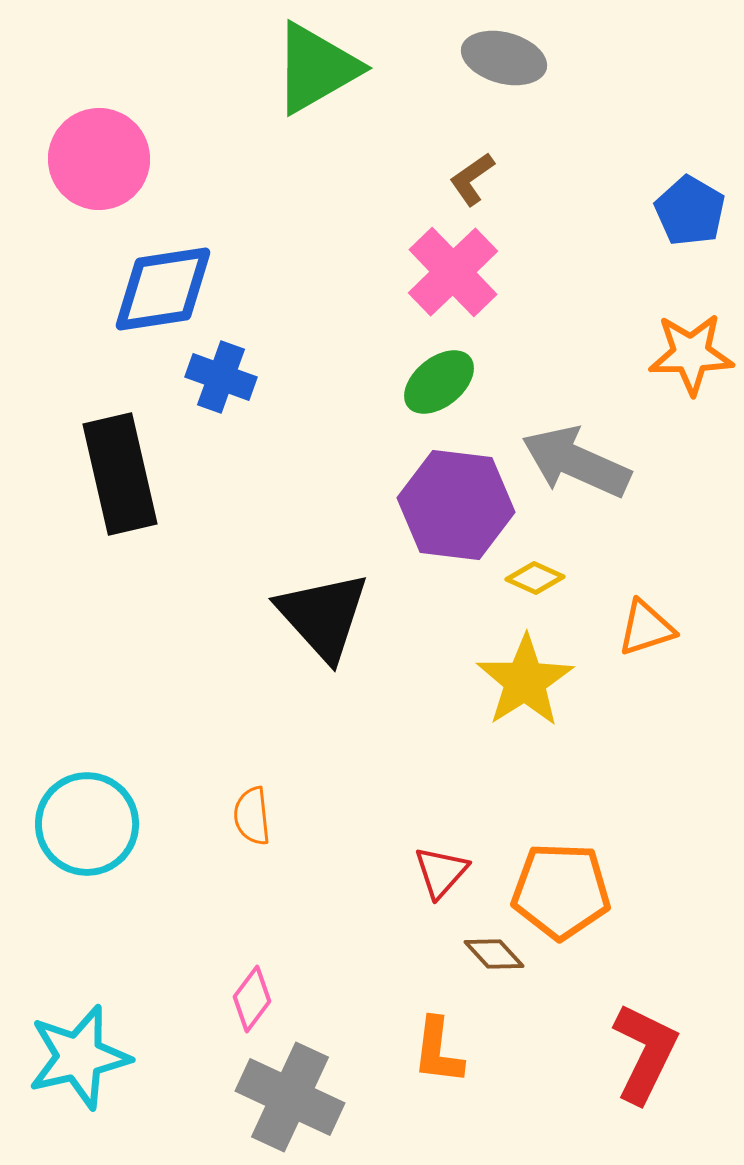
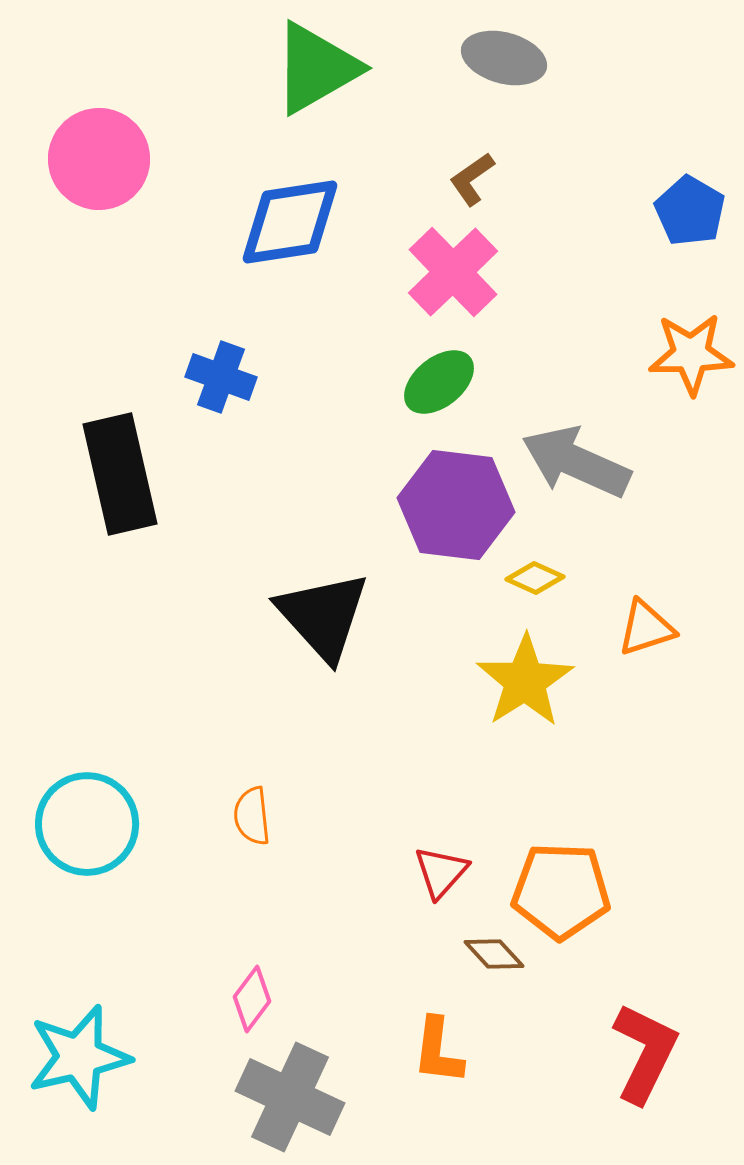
blue diamond: moved 127 px right, 67 px up
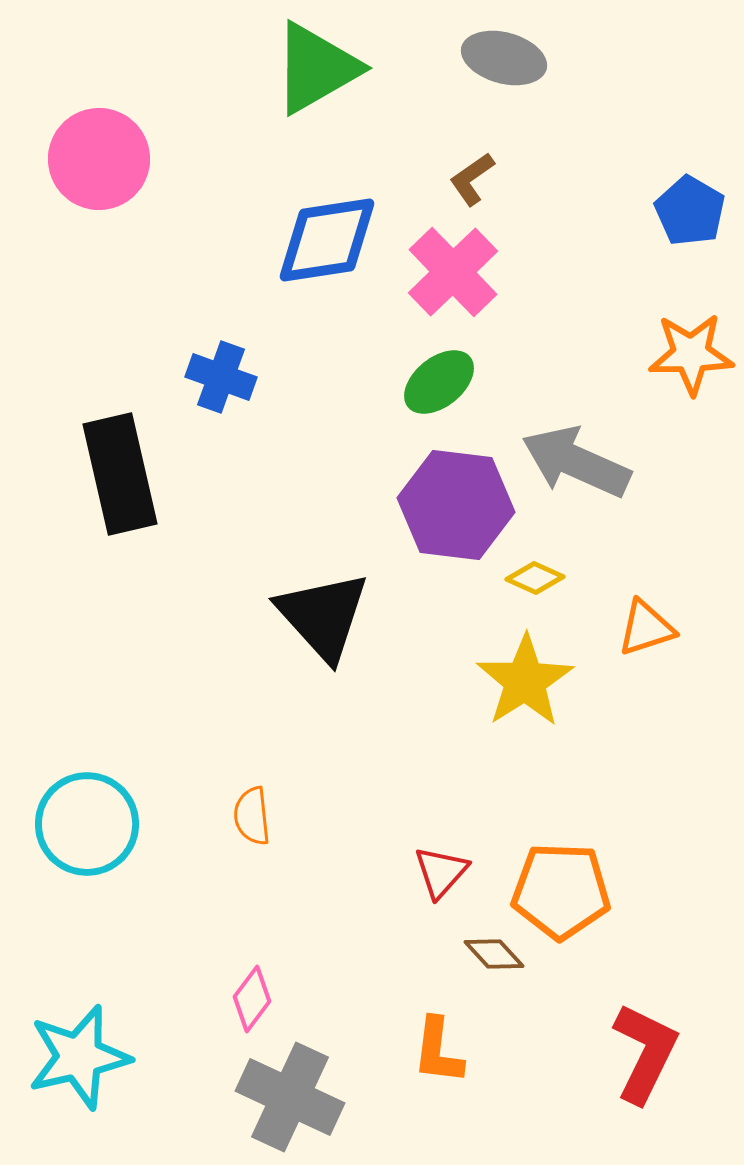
blue diamond: moved 37 px right, 18 px down
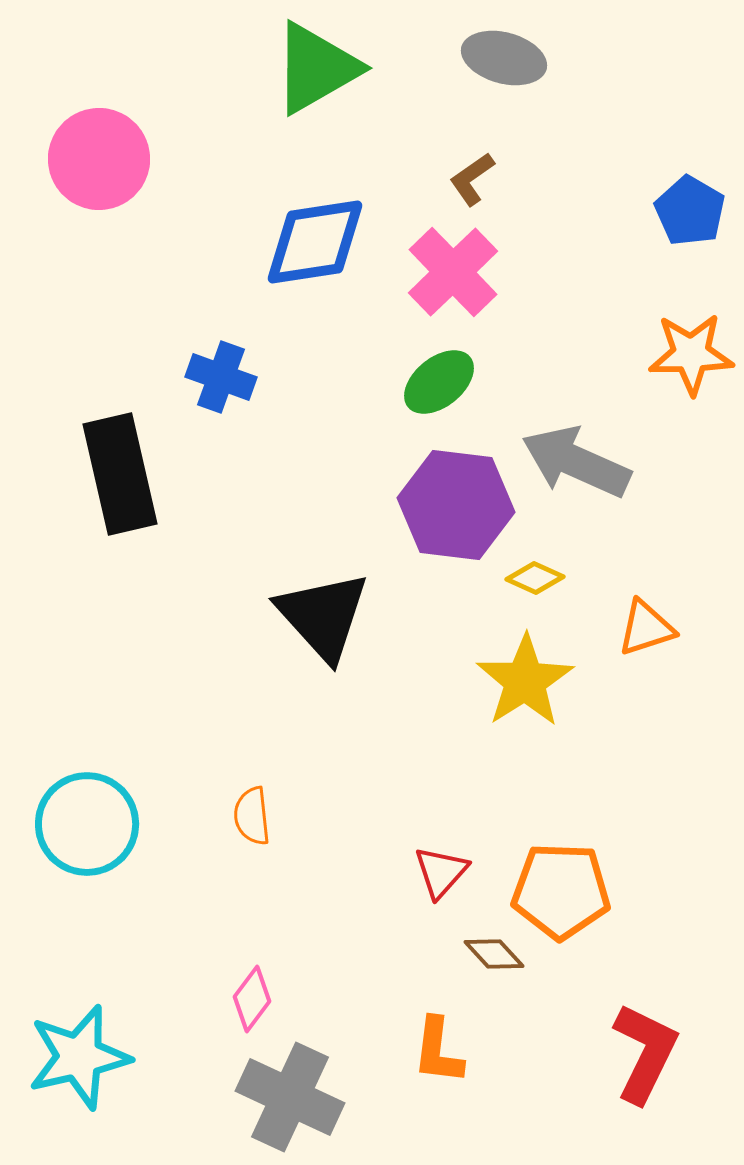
blue diamond: moved 12 px left, 2 px down
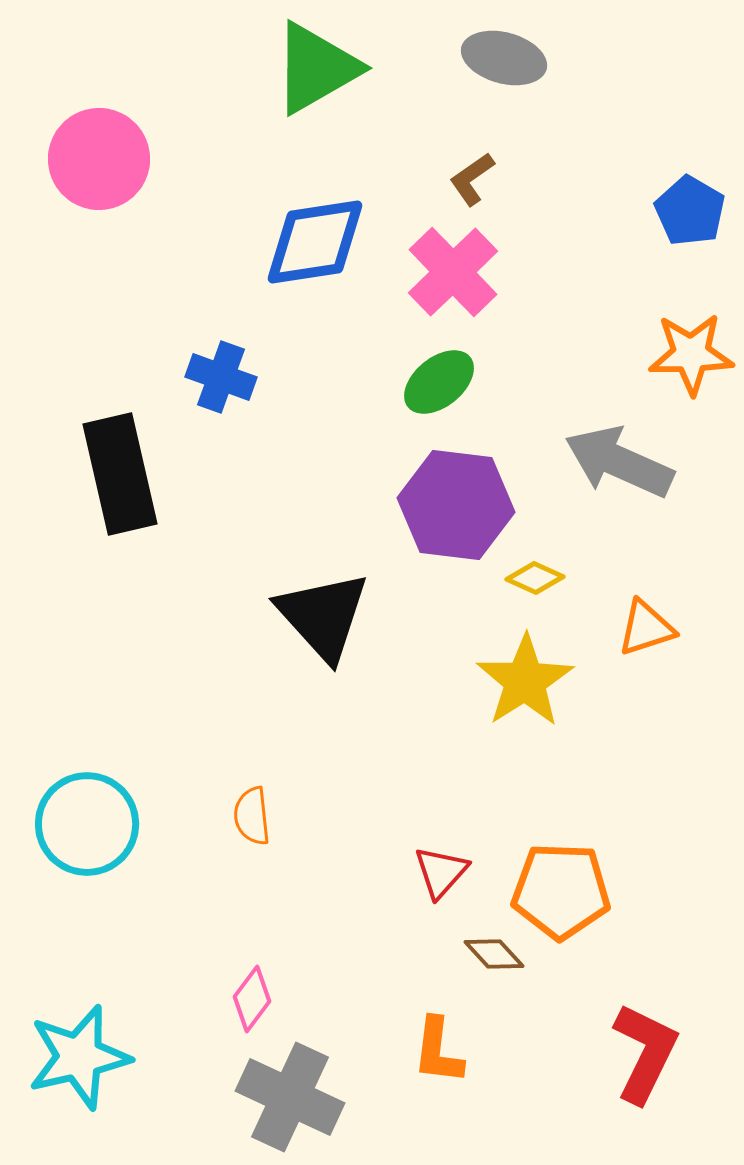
gray arrow: moved 43 px right
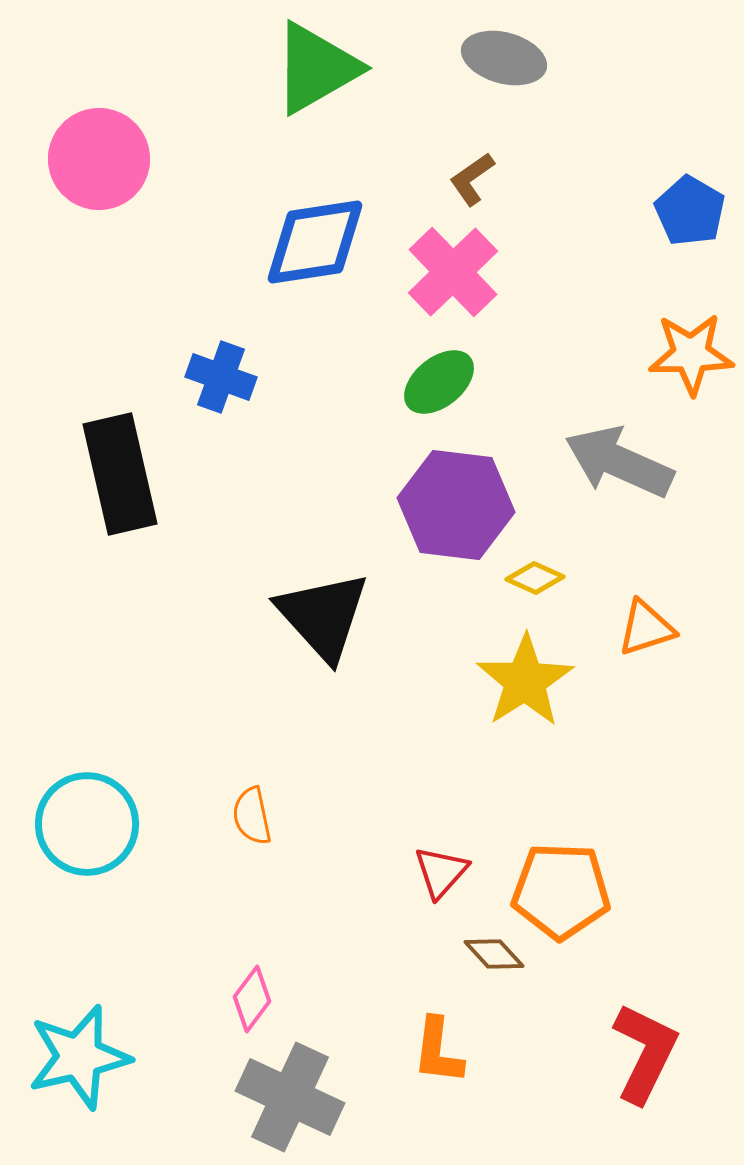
orange semicircle: rotated 6 degrees counterclockwise
